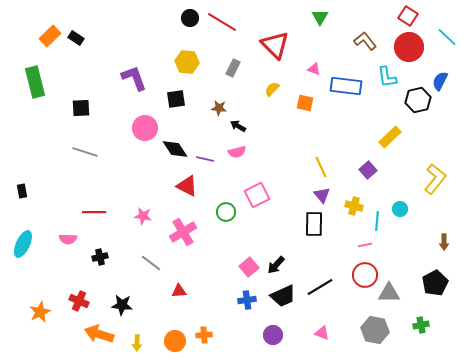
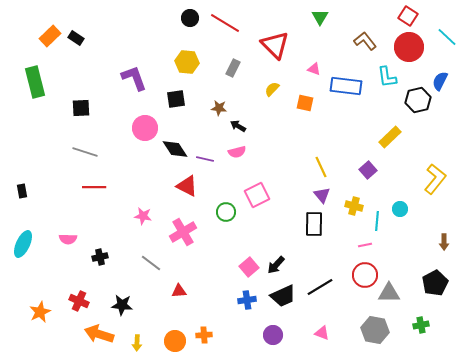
red line at (222, 22): moved 3 px right, 1 px down
red line at (94, 212): moved 25 px up
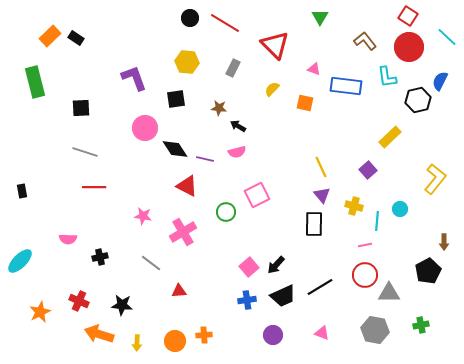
cyan ellipse at (23, 244): moved 3 px left, 17 px down; rotated 20 degrees clockwise
black pentagon at (435, 283): moved 7 px left, 12 px up
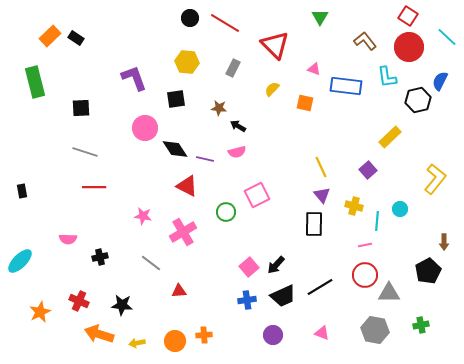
yellow arrow at (137, 343): rotated 77 degrees clockwise
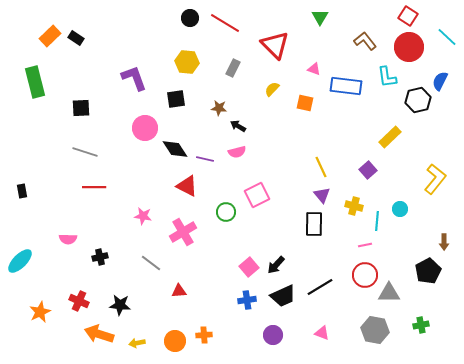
black star at (122, 305): moved 2 px left
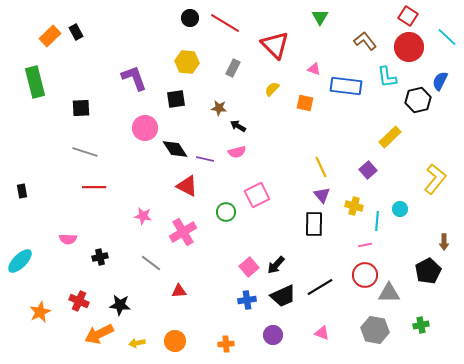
black rectangle at (76, 38): moved 6 px up; rotated 28 degrees clockwise
orange arrow at (99, 334): rotated 44 degrees counterclockwise
orange cross at (204, 335): moved 22 px right, 9 px down
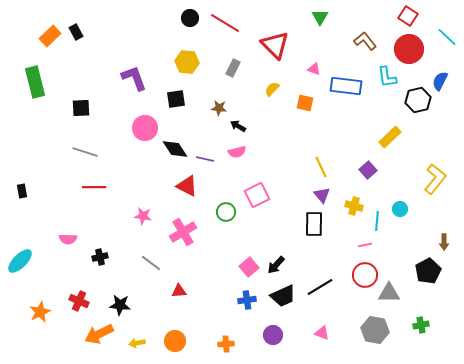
red circle at (409, 47): moved 2 px down
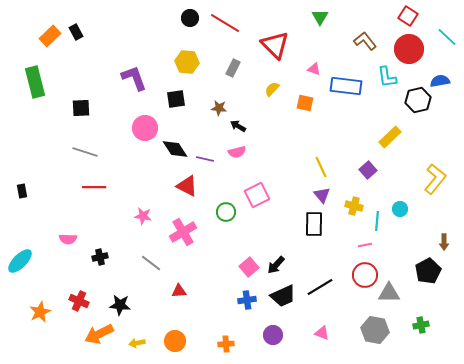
blue semicircle at (440, 81): rotated 54 degrees clockwise
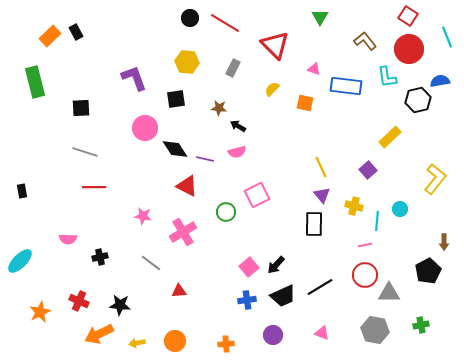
cyan line at (447, 37): rotated 25 degrees clockwise
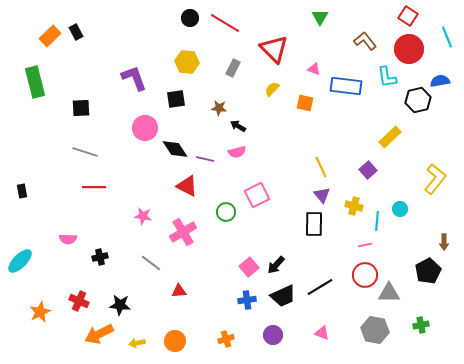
red triangle at (275, 45): moved 1 px left, 4 px down
orange cross at (226, 344): moved 5 px up; rotated 14 degrees counterclockwise
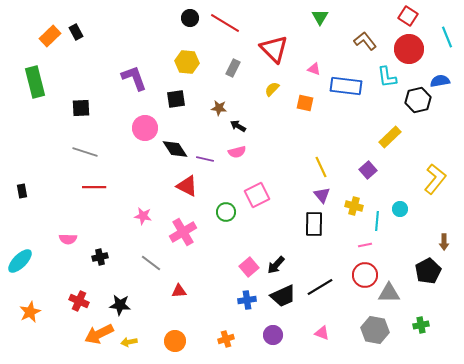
orange star at (40, 312): moved 10 px left
yellow arrow at (137, 343): moved 8 px left, 1 px up
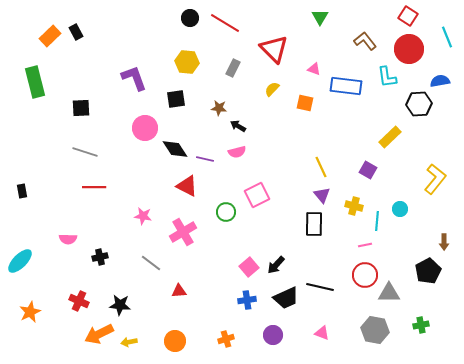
black hexagon at (418, 100): moved 1 px right, 4 px down; rotated 10 degrees clockwise
purple square at (368, 170): rotated 18 degrees counterclockwise
black line at (320, 287): rotated 44 degrees clockwise
black trapezoid at (283, 296): moved 3 px right, 2 px down
